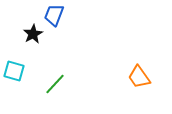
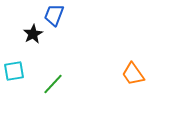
cyan square: rotated 25 degrees counterclockwise
orange trapezoid: moved 6 px left, 3 px up
green line: moved 2 px left
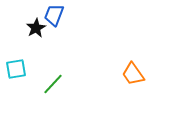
black star: moved 3 px right, 6 px up
cyan square: moved 2 px right, 2 px up
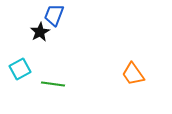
black star: moved 4 px right, 4 px down
cyan square: moved 4 px right; rotated 20 degrees counterclockwise
green line: rotated 55 degrees clockwise
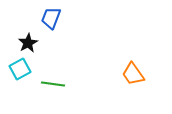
blue trapezoid: moved 3 px left, 3 px down
black star: moved 12 px left, 11 px down
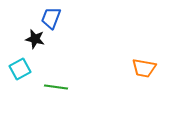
black star: moved 7 px right, 4 px up; rotated 30 degrees counterclockwise
orange trapezoid: moved 11 px right, 6 px up; rotated 45 degrees counterclockwise
green line: moved 3 px right, 3 px down
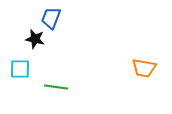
cyan square: rotated 30 degrees clockwise
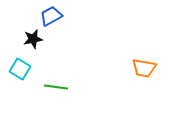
blue trapezoid: moved 2 px up; rotated 40 degrees clockwise
black star: moved 2 px left; rotated 24 degrees counterclockwise
cyan square: rotated 30 degrees clockwise
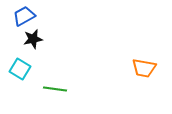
blue trapezoid: moved 27 px left
green line: moved 1 px left, 2 px down
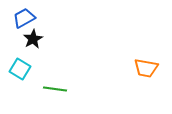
blue trapezoid: moved 2 px down
black star: rotated 18 degrees counterclockwise
orange trapezoid: moved 2 px right
